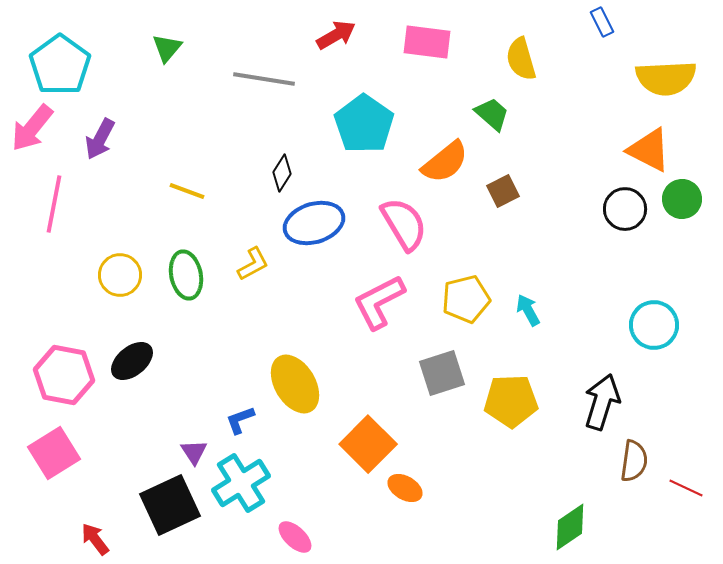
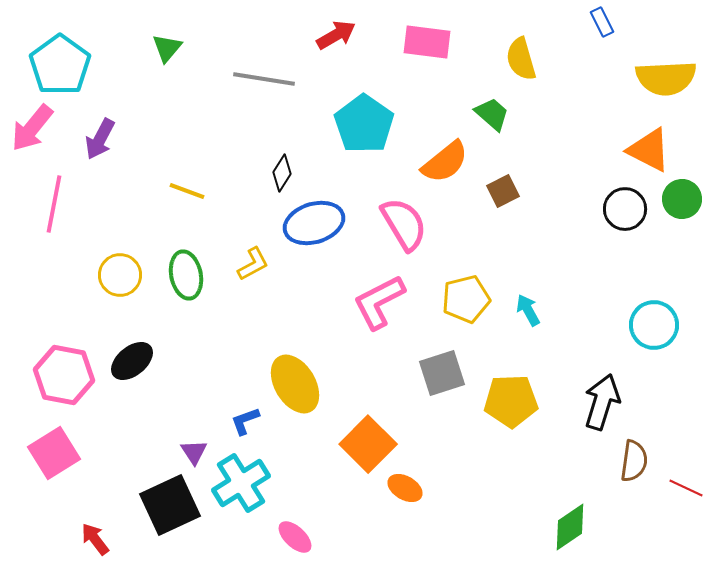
blue L-shape at (240, 420): moved 5 px right, 1 px down
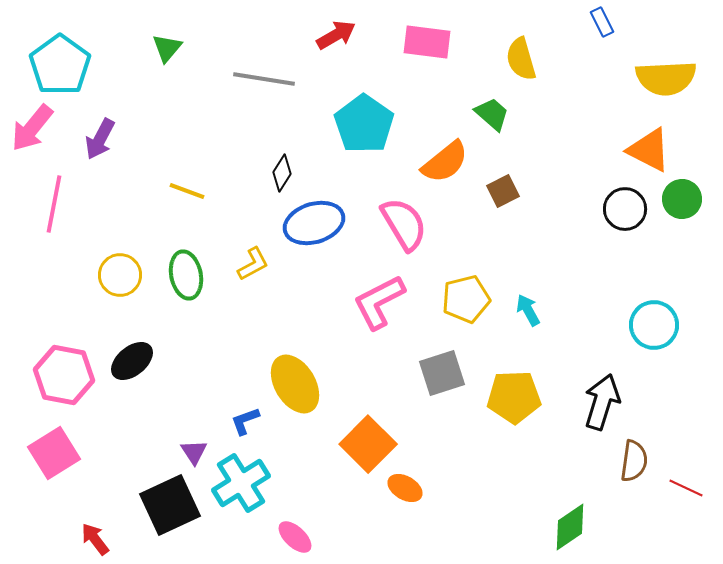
yellow pentagon at (511, 401): moved 3 px right, 4 px up
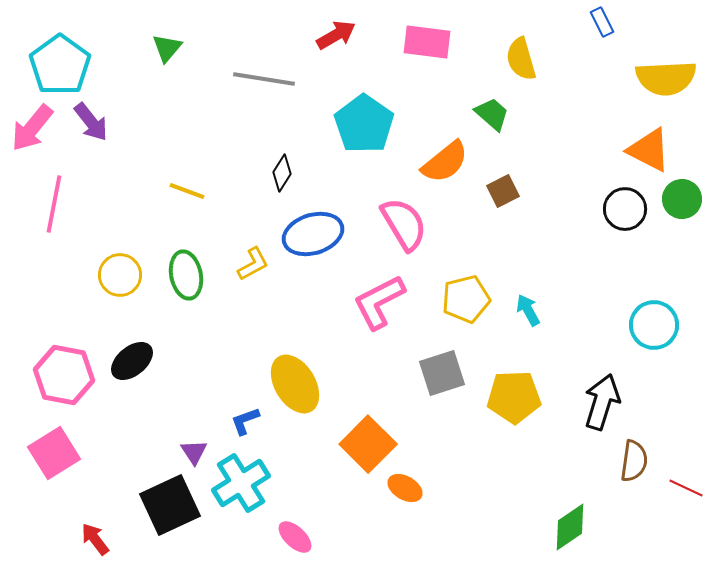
purple arrow at (100, 139): moved 9 px left, 17 px up; rotated 66 degrees counterclockwise
blue ellipse at (314, 223): moved 1 px left, 11 px down
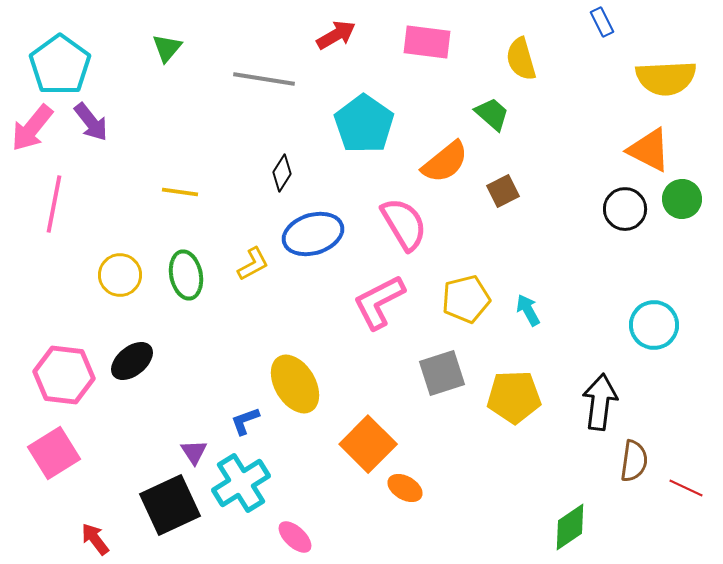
yellow line at (187, 191): moved 7 px left, 1 px down; rotated 12 degrees counterclockwise
pink hexagon at (64, 375): rotated 4 degrees counterclockwise
black arrow at (602, 402): moved 2 px left; rotated 10 degrees counterclockwise
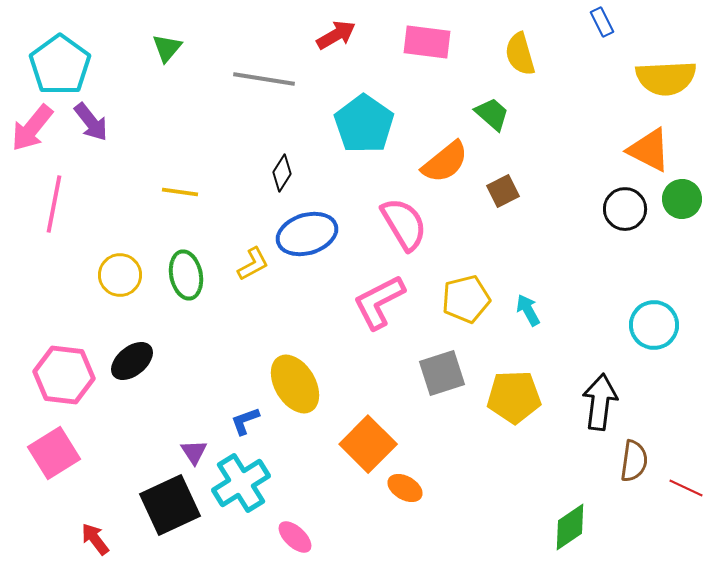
yellow semicircle at (521, 59): moved 1 px left, 5 px up
blue ellipse at (313, 234): moved 6 px left
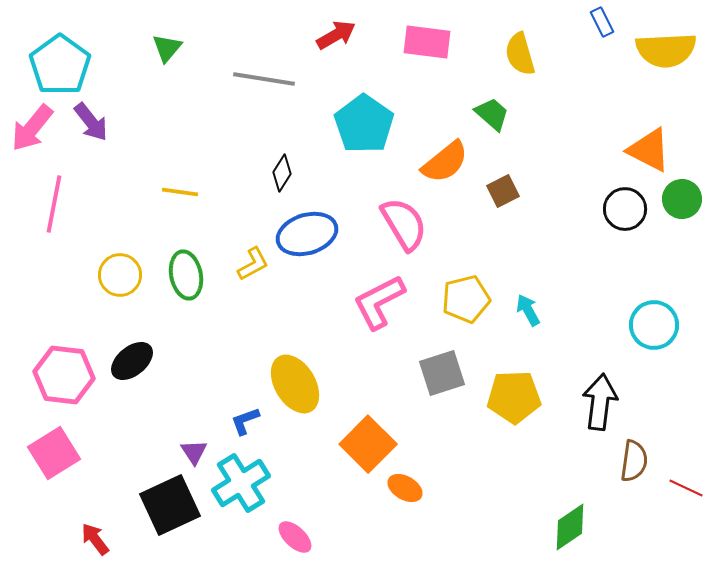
yellow semicircle at (666, 78): moved 28 px up
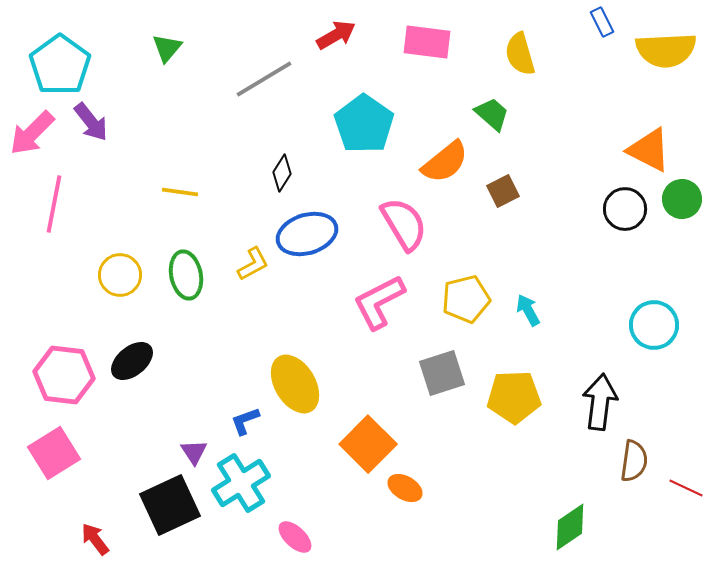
gray line at (264, 79): rotated 40 degrees counterclockwise
pink arrow at (32, 128): moved 5 px down; rotated 6 degrees clockwise
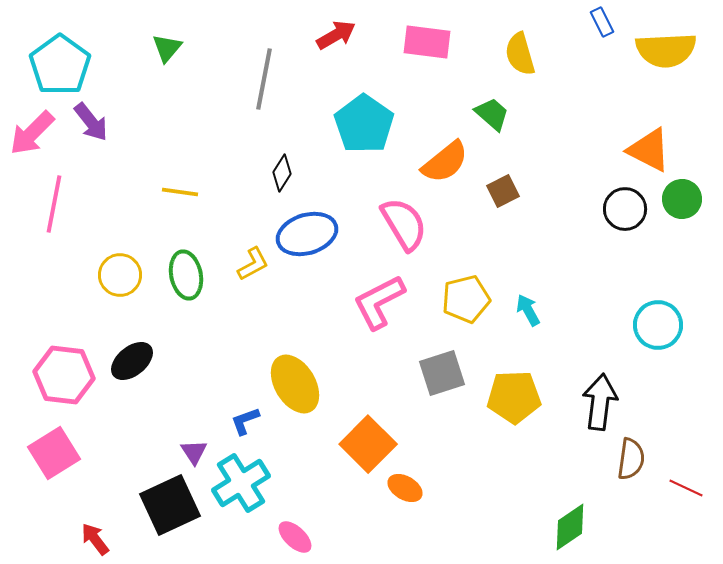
gray line at (264, 79): rotated 48 degrees counterclockwise
cyan circle at (654, 325): moved 4 px right
brown semicircle at (634, 461): moved 3 px left, 2 px up
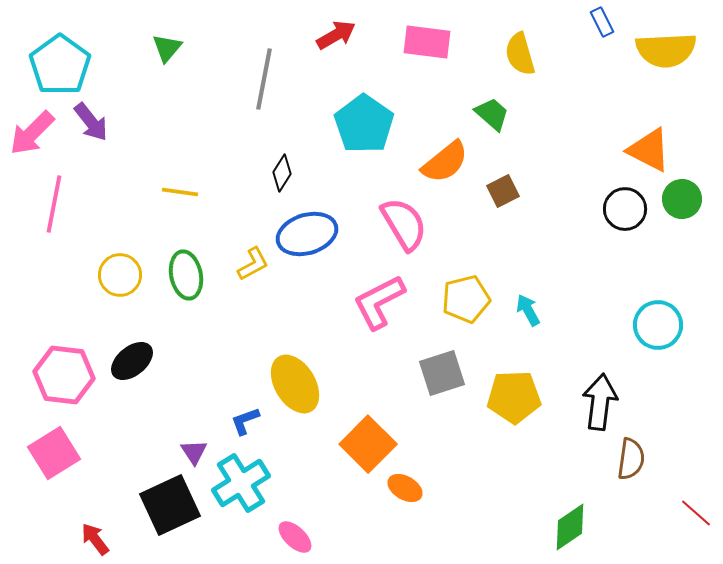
red line at (686, 488): moved 10 px right, 25 px down; rotated 16 degrees clockwise
